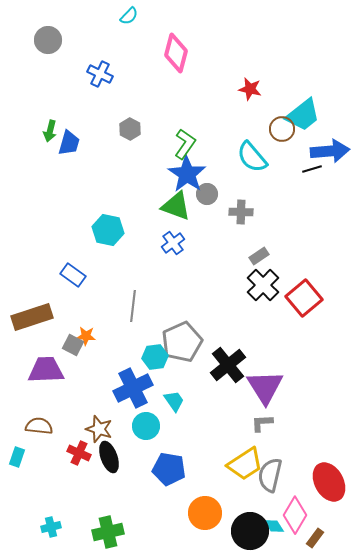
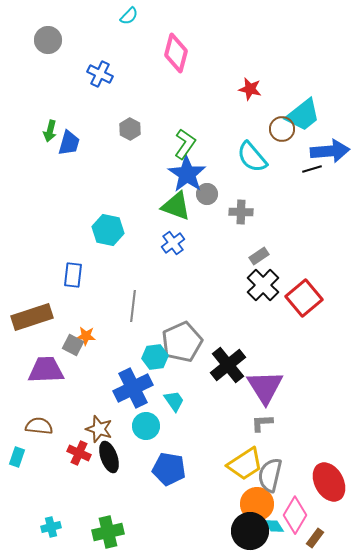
blue rectangle at (73, 275): rotated 60 degrees clockwise
orange circle at (205, 513): moved 52 px right, 9 px up
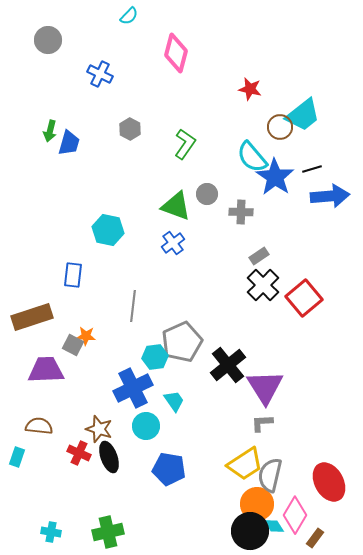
brown circle at (282, 129): moved 2 px left, 2 px up
blue arrow at (330, 151): moved 45 px down
blue star at (187, 174): moved 88 px right, 3 px down
cyan cross at (51, 527): moved 5 px down; rotated 24 degrees clockwise
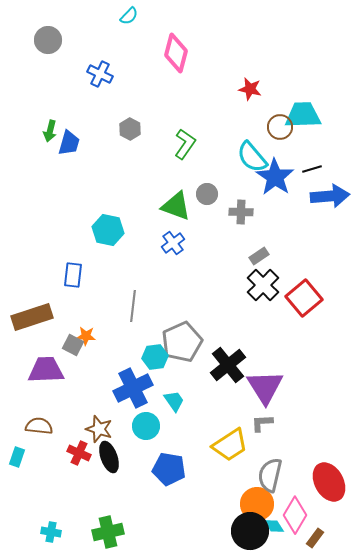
cyan trapezoid at (303, 115): rotated 144 degrees counterclockwise
yellow trapezoid at (245, 464): moved 15 px left, 19 px up
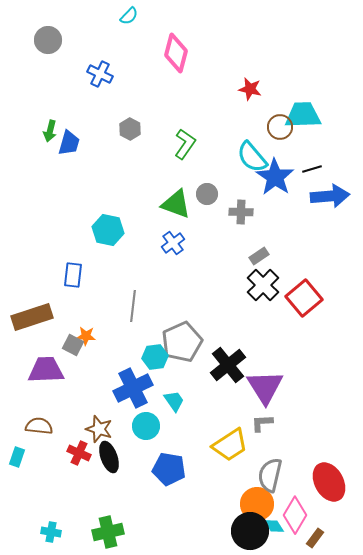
green triangle at (176, 206): moved 2 px up
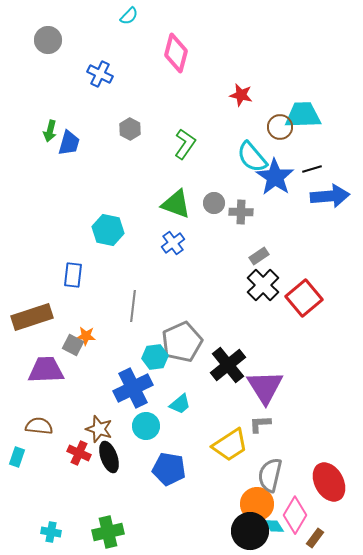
red star at (250, 89): moved 9 px left, 6 px down
gray circle at (207, 194): moved 7 px right, 9 px down
cyan trapezoid at (174, 401): moved 6 px right, 3 px down; rotated 85 degrees clockwise
gray L-shape at (262, 423): moved 2 px left, 1 px down
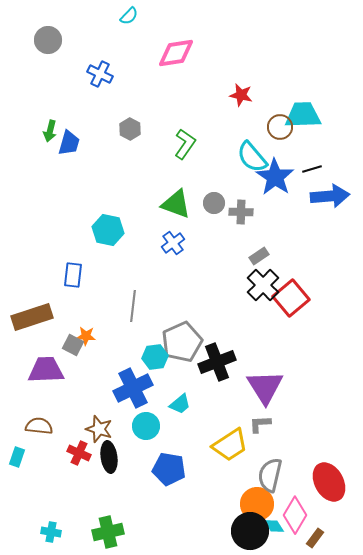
pink diamond at (176, 53): rotated 66 degrees clockwise
red square at (304, 298): moved 13 px left
black cross at (228, 365): moved 11 px left, 3 px up; rotated 18 degrees clockwise
black ellipse at (109, 457): rotated 12 degrees clockwise
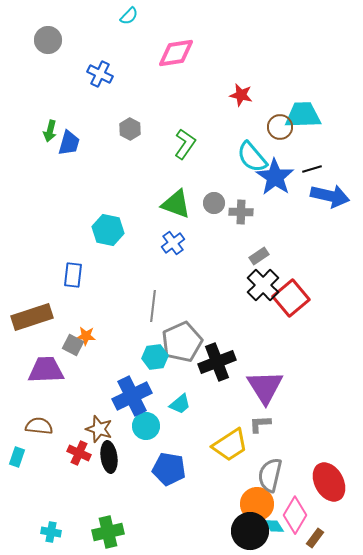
blue arrow at (330, 196): rotated 18 degrees clockwise
gray line at (133, 306): moved 20 px right
blue cross at (133, 388): moved 1 px left, 8 px down
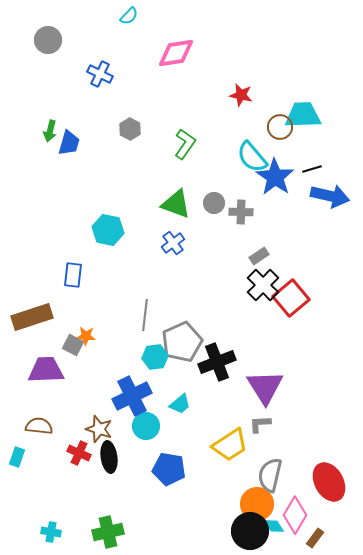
gray line at (153, 306): moved 8 px left, 9 px down
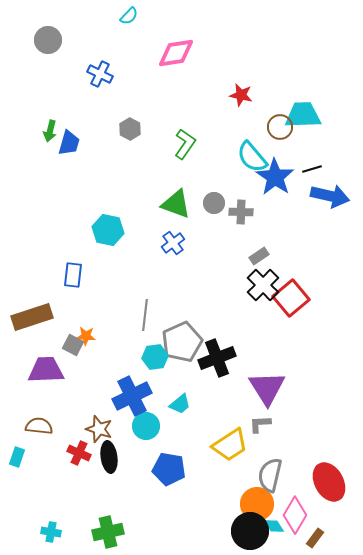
black cross at (217, 362): moved 4 px up
purple triangle at (265, 387): moved 2 px right, 1 px down
